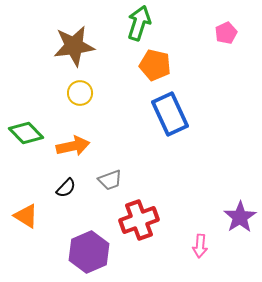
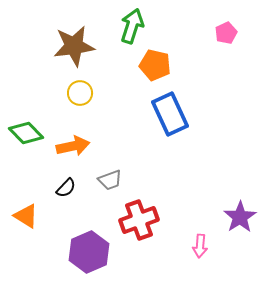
green arrow: moved 7 px left, 3 px down
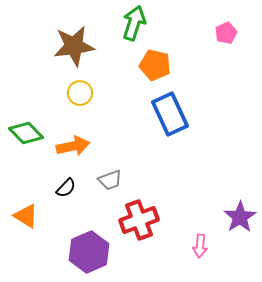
green arrow: moved 2 px right, 3 px up
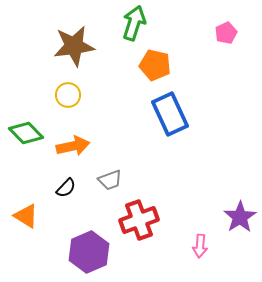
yellow circle: moved 12 px left, 2 px down
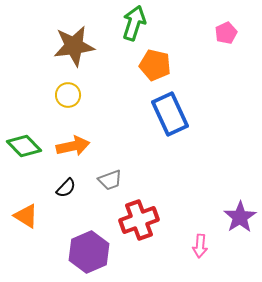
green diamond: moved 2 px left, 13 px down
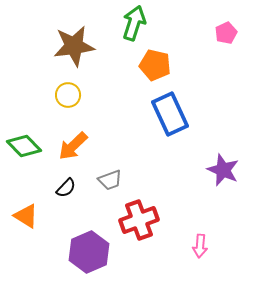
orange arrow: rotated 148 degrees clockwise
purple star: moved 17 px left, 47 px up; rotated 16 degrees counterclockwise
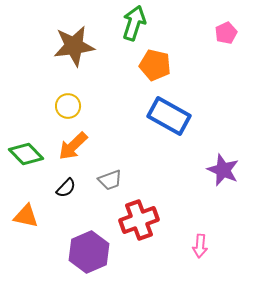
yellow circle: moved 11 px down
blue rectangle: moved 1 px left, 2 px down; rotated 36 degrees counterclockwise
green diamond: moved 2 px right, 8 px down
orange triangle: rotated 20 degrees counterclockwise
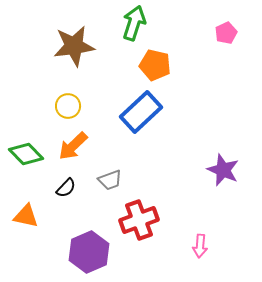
blue rectangle: moved 28 px left, 4 px up; rotated 72 degrees counterclockwise
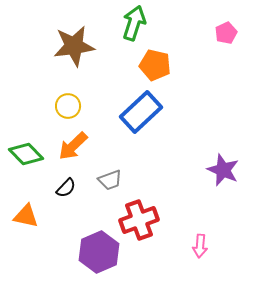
purple hexagon: moved 10 px right
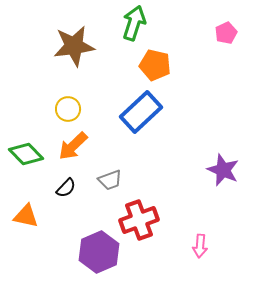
yellow circle: moved 3 px down
